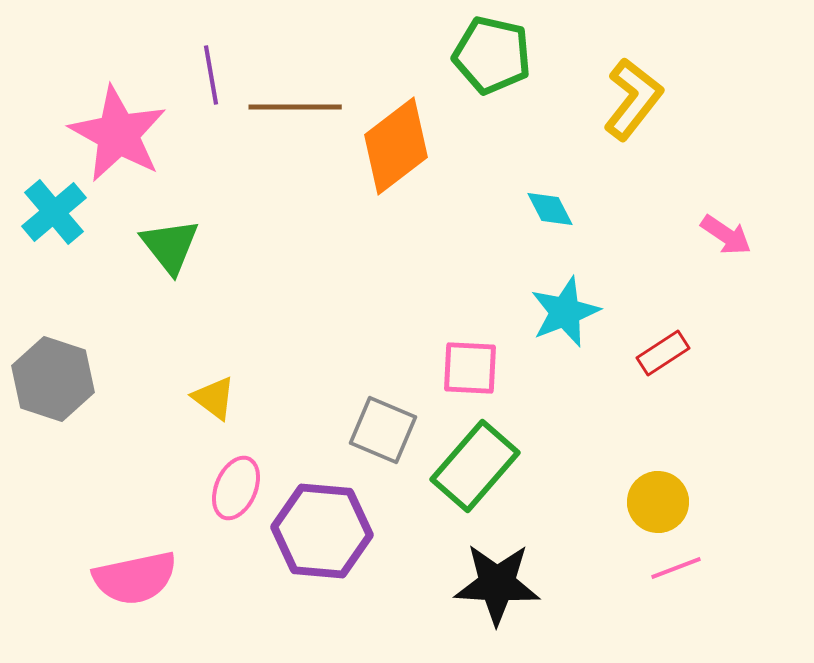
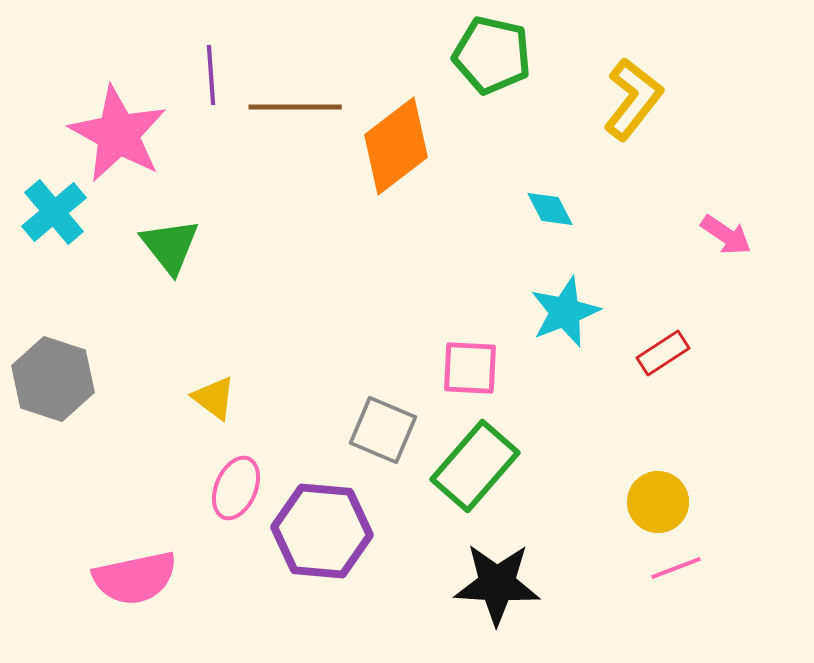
purple line: rotated 6 degrees clockwise
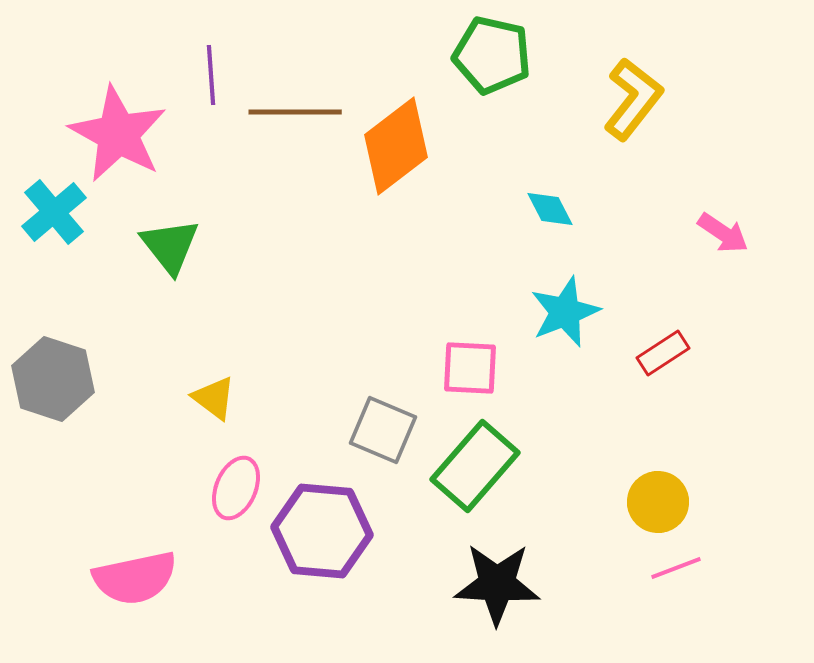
brown line: moved 5 px down
pink arrow: moved 3 px left, 2 px up
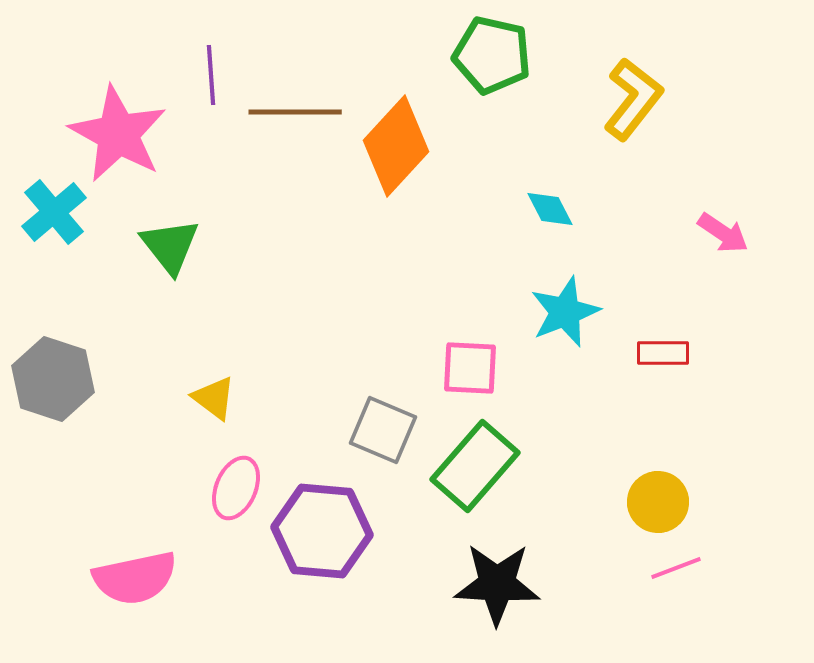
orange diamond: rotated 10 degrees counterclockwise
red rectangle: rotated 33 degrees clockwise
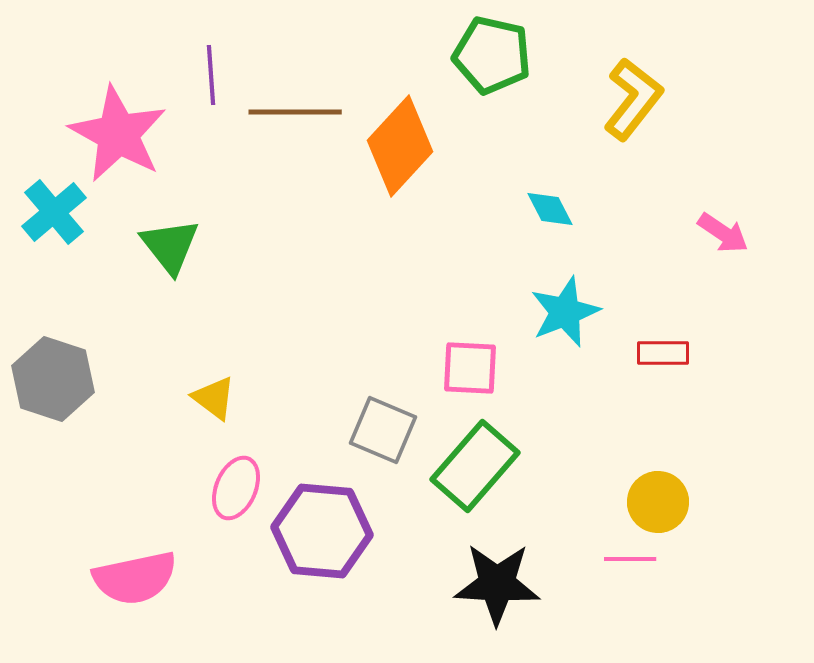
orange diamond: moved 4 px right
pink line: moved 46 px left, 9 px up; rotated 21 degrees clockwise
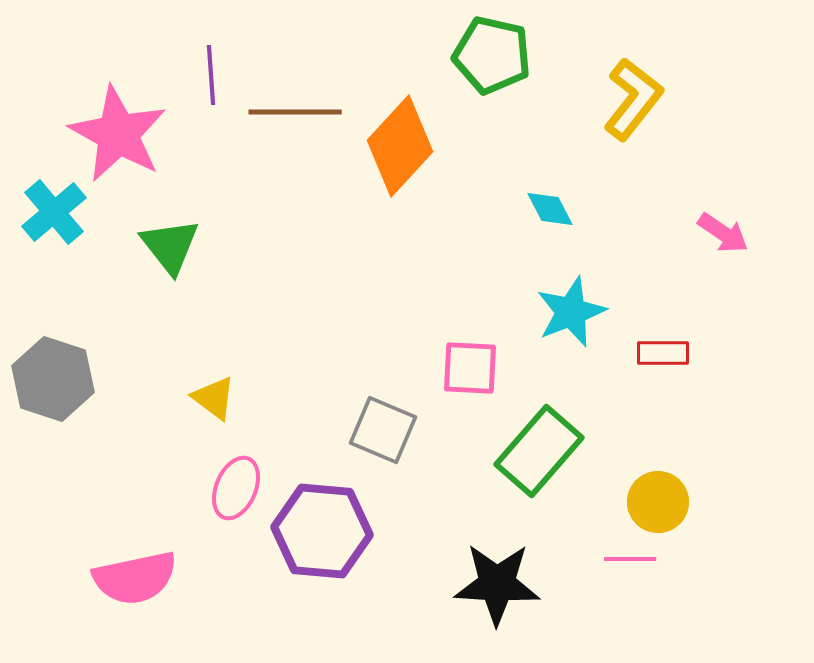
cyan star: moved 6 px right
green rectangle: moved 64 px right, 15 px up
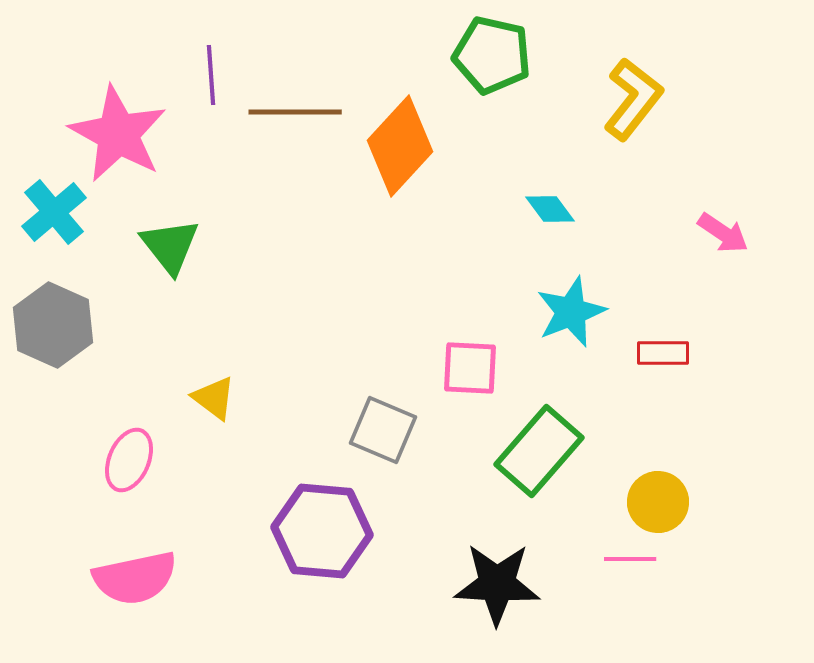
cyan diamond: rotated 9 degrees counterclockwise
gray hexagon: moved 54 px up; rotated 6 degrees clockwise
pink ellipse: moved 107 px left, 28 px up
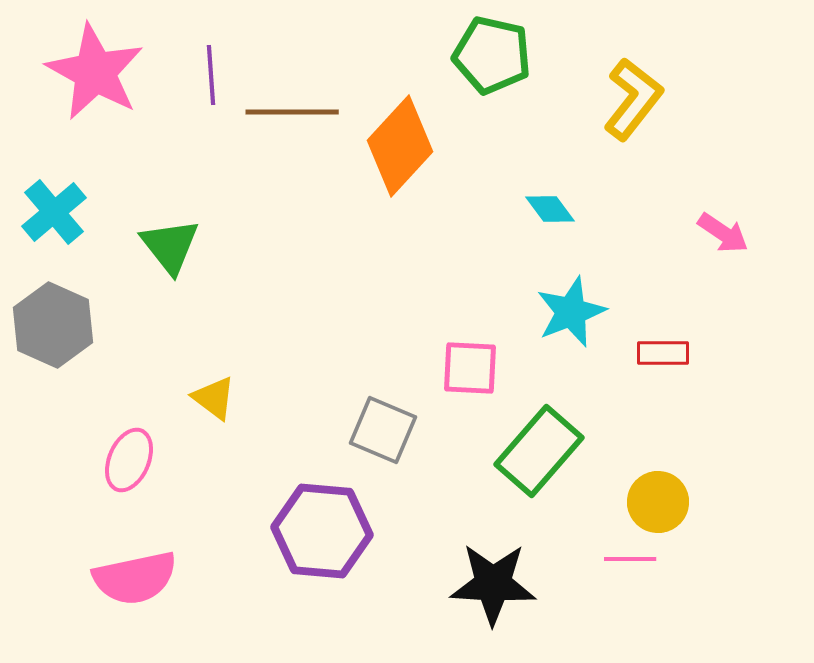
brown line: moved 3 px left
pink star: moved 23 px left, 62 px up
black star: moved 4 px left
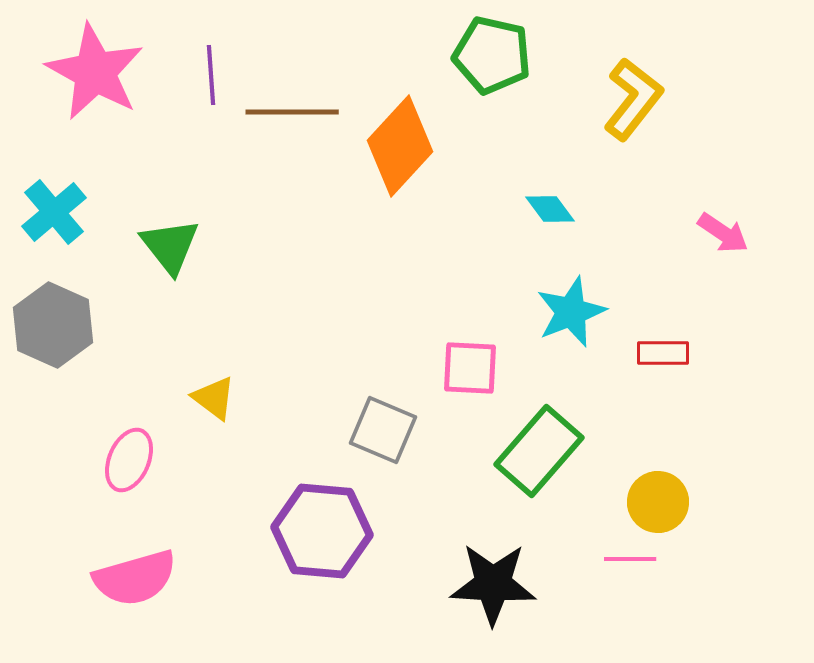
pink semicircle: rotated 4 degrees counterclockwise
